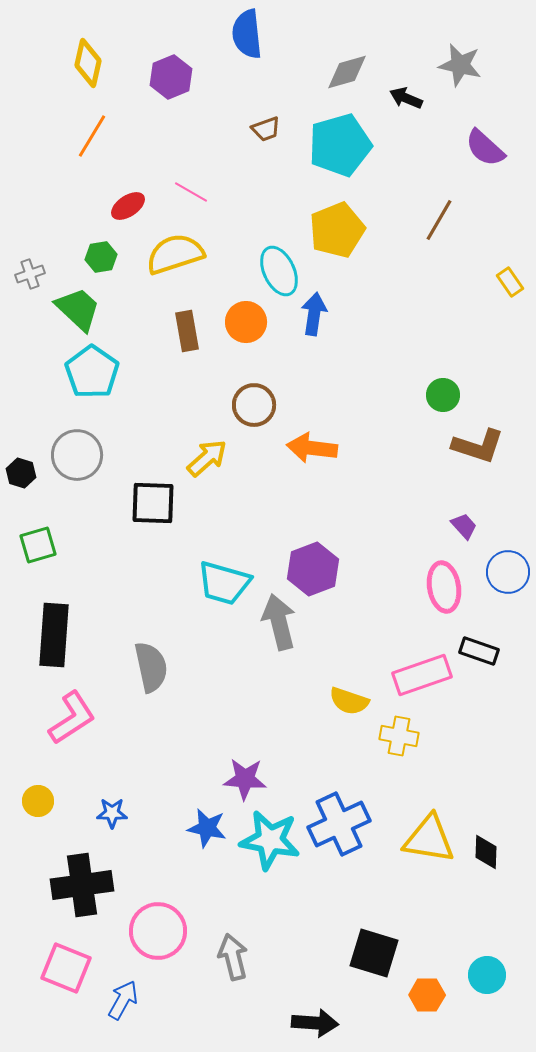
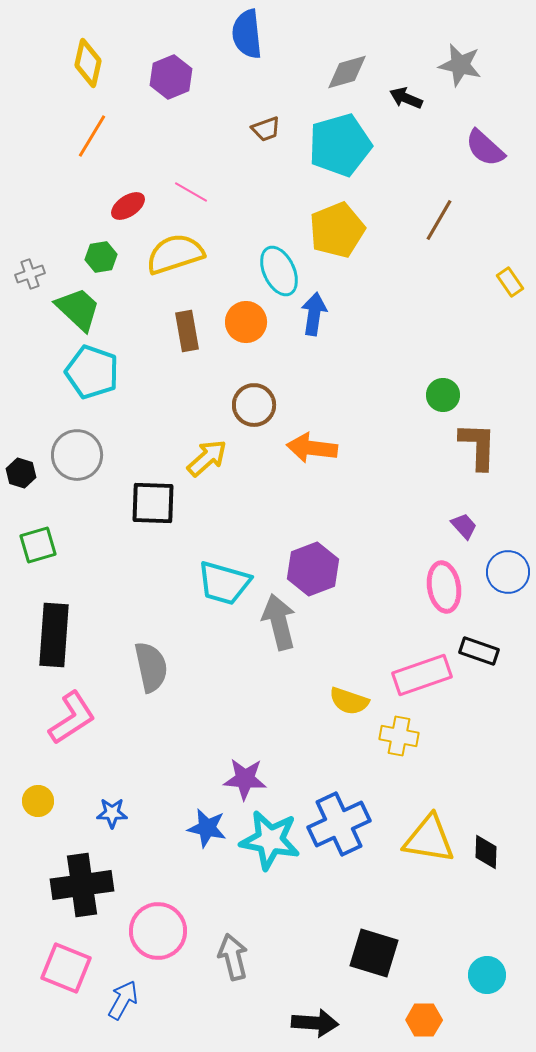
cyan pentagon at (92, 372): rotated 16 degrees counterclockwise
brown L-shape at (478, 446): rotated 106 degrees counterclockwise
orange hexagon at (427, 995): moved 3 px left, 25 px down
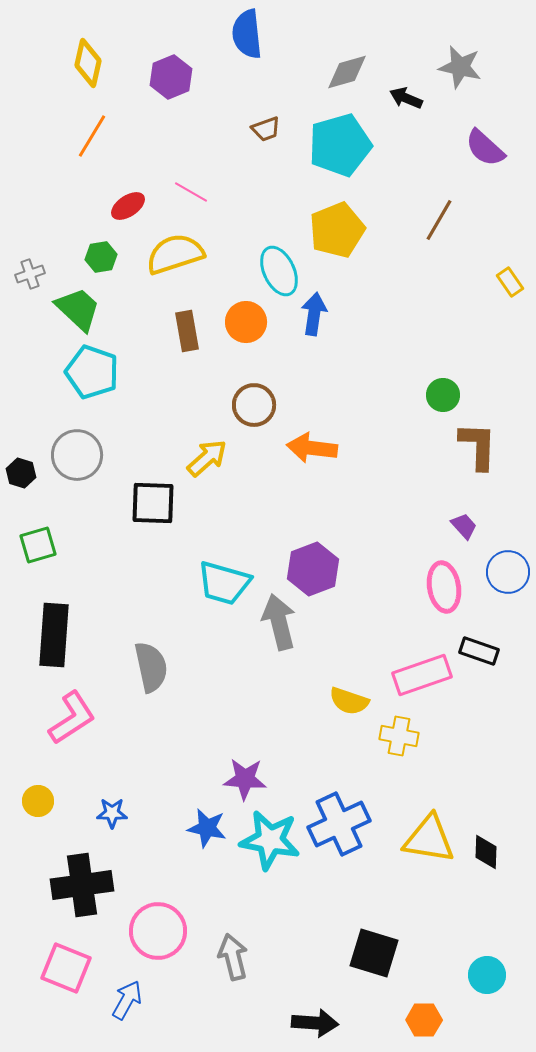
gray star at (460, 65): moved 2 px down
blue arrow at (123, 1000): moved 4 px right
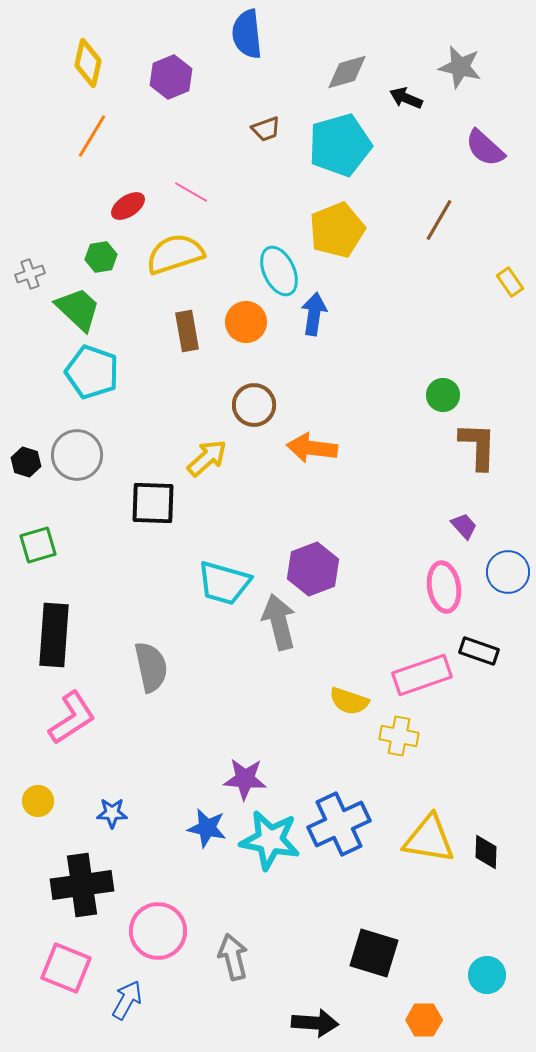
black hexagon at (21, 473): moved 5 px right, 11 px up
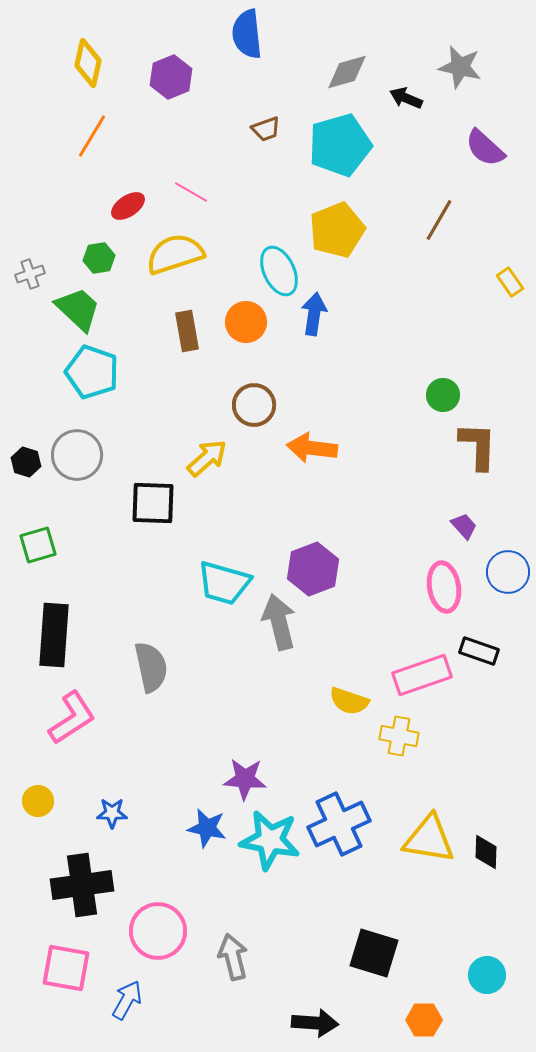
green hexagon at (101, 257): moved 2 px left, 1 px down
pink square at (66, 968): rotated 12 degrees counterclockwise
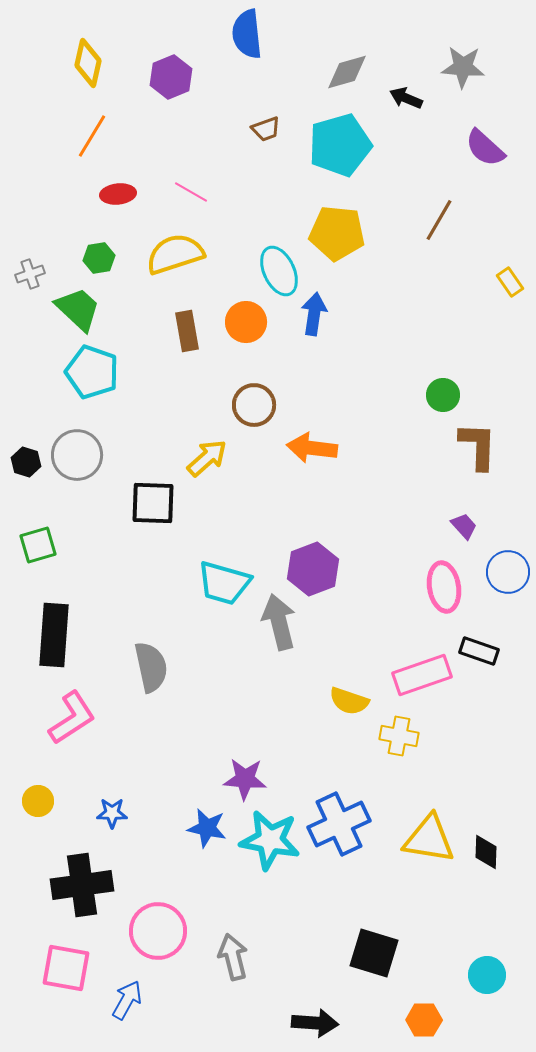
gray star at (460, 67): moved 3 px right; rotated 9 degrees counterclockwise
red ellipse at (128, 206): moved 10 px left, 12 px up; rotated 28 degrees clockwise
yellow pentagon at (337, 230): moved 3 px down; rotated 28 degrees clockwise
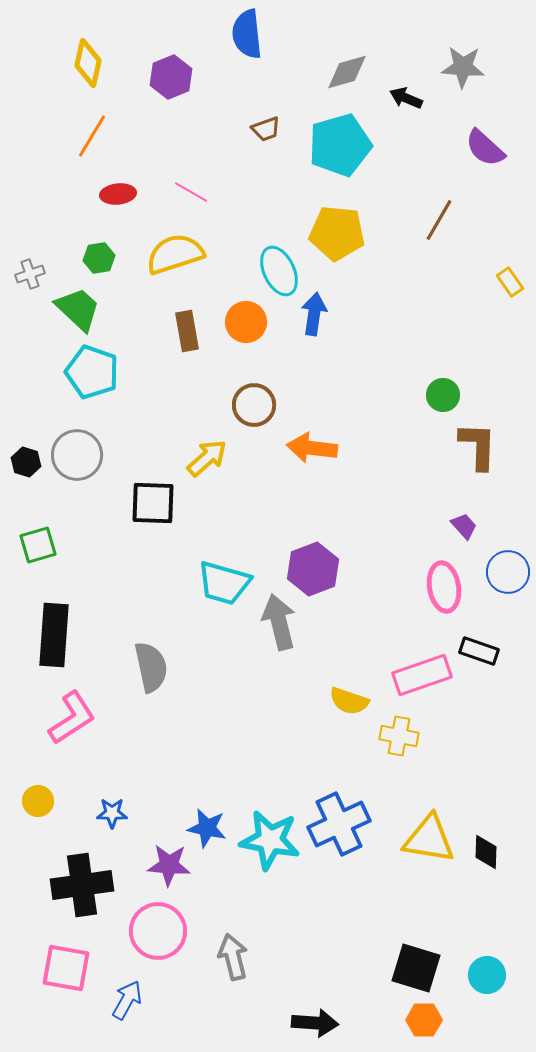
purple star at (245, 779): moved 76 px left, 86 px down
black square at (374, 953): moved 42 px right, 15 px down
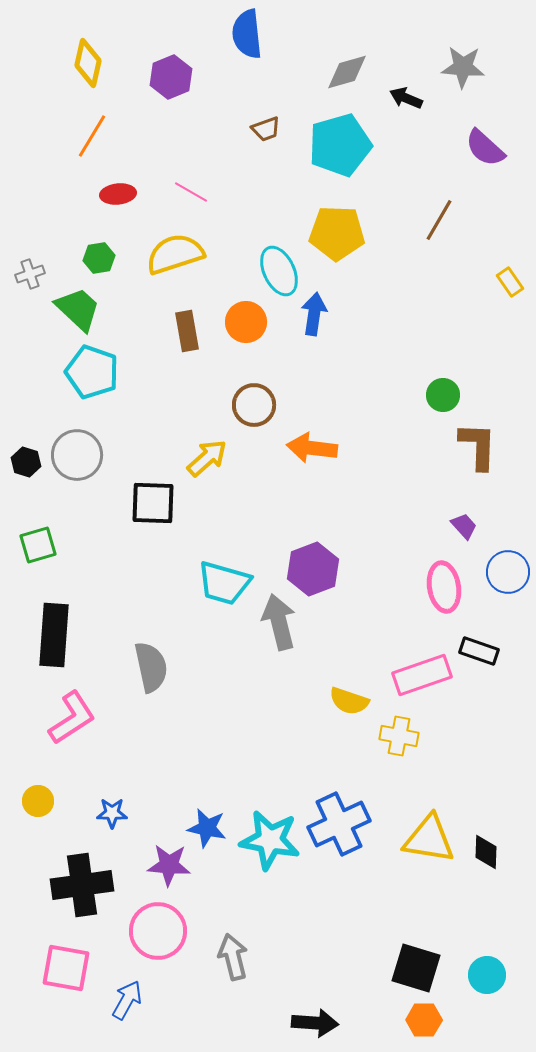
yellow pentagon at (337, 233): rotated 4 degrees counterclockwise
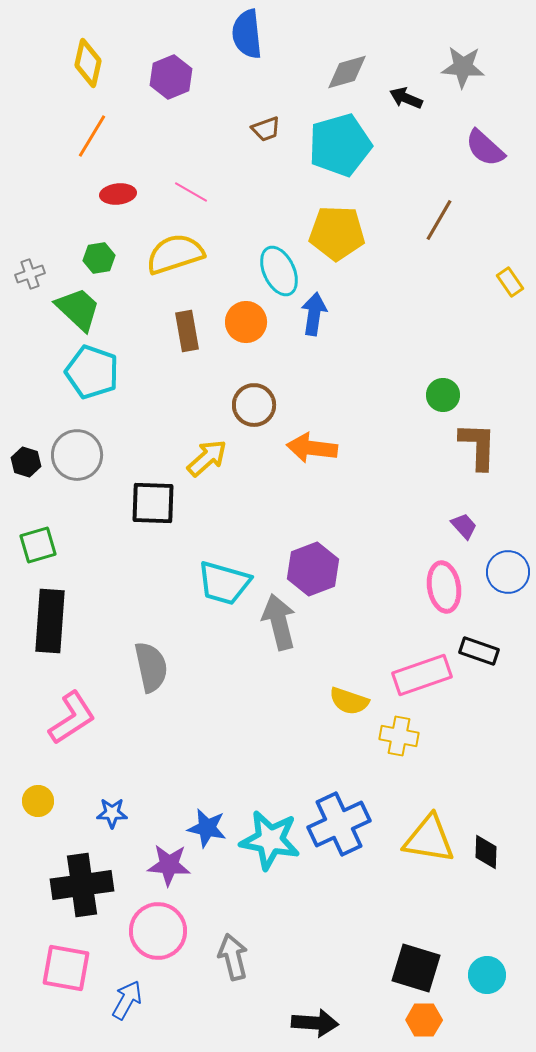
black rectangle at (54, 635): moved 4 px left, 14 px up
